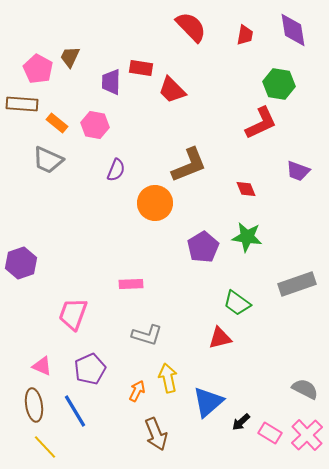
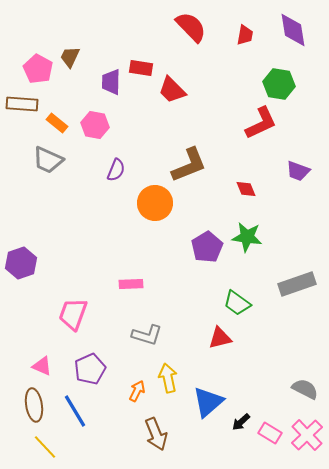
purple pentagon at (203, 247): moved 4 px right
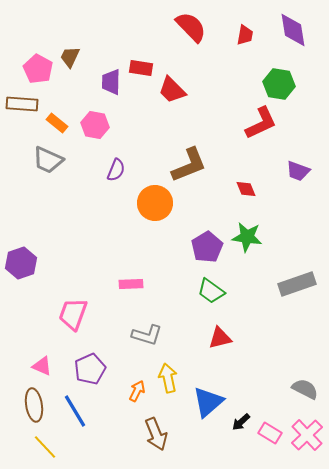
green trapezoid at (237, 303): moved 26 px left, 12 px up
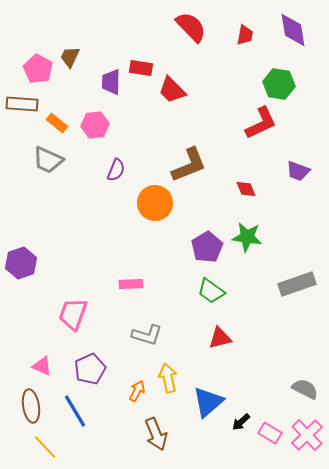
pink hexagon at (95, 125): rotated 16 degrees counterclockwise
brown ellipse at (34, 405): moved 3 px left, 1 px down
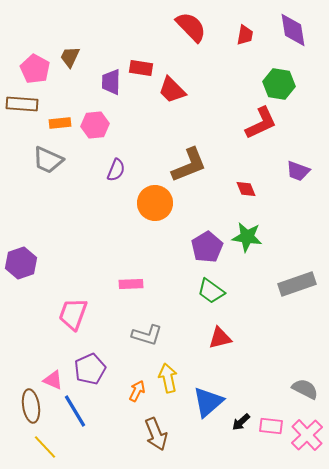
pink pentagon at (38, 69): moved 3 px left
orange rectangle at (57, 123): moved 3 px right; rotated 45 degrees counterclockwise
pink triangle at (42, 366): moved 11 px right, 14 px down
pink rectangle at (270, 433): moved 1 px right, 7 px up; rotated 25 degrees counterclockwise
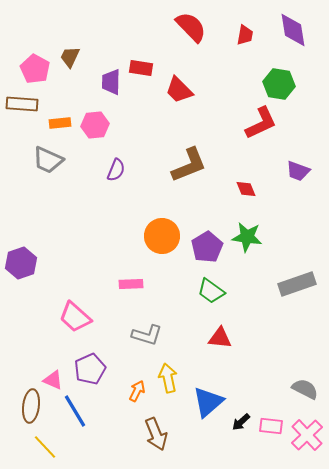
red trapezoid at (172, 90): moved 7 px right
orange circle at (155, 203): moved 7 px right, 33 px down
pink trapezoid at (73, 314): moved 2 px right, 3 px down; rotated 68 degrees counterclockwise
red triangle at (220, 338): rotated 20 degrees clockwise
brown ellipse at (31, 406): rotated 16 degrees clockwise
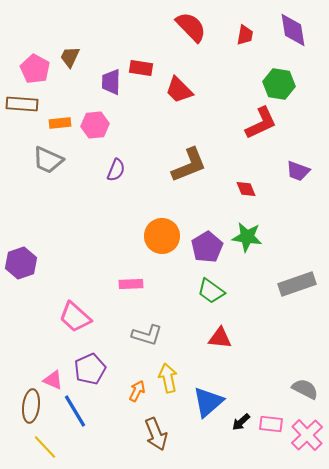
pink rectangle at (271, 426): moved 2 px up
